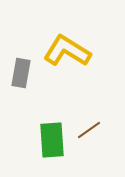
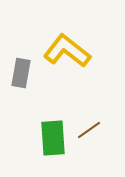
yellow L-shape: rotated 6 degrees clockwise
green rectangle: moved 1 px right, 2 px up
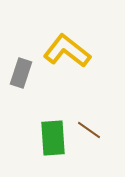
gray rectangle: rotated 8 degrees clockwise
brown line: rotated 70 degrees clockwise
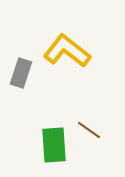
green rectangle: moved 1 px right, 7 px down
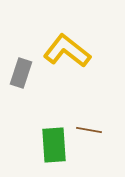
brown line: rotated 25 degrees counterclockwise
